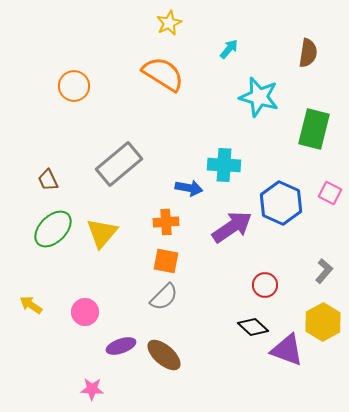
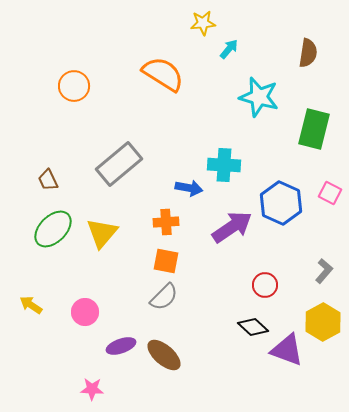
yellow star: moved 34 px right; rotated 20 degrees clockwise
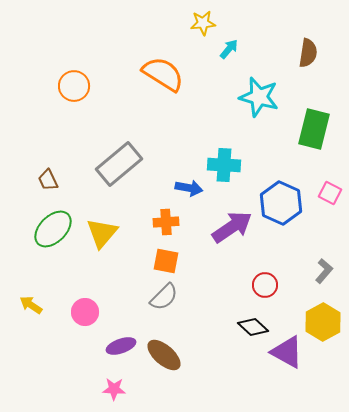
purple triangle: moved 2 px down; rotated 9 degrees clockwise
pink star: moved 22 px right
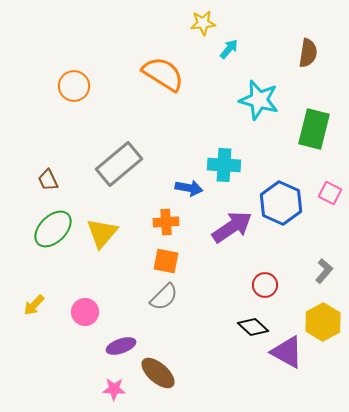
cyan star: moved 3 px down
yellow arrow: moved 3 px right; rotated 80 degrees counterclockwise
brown ellipse: moved 6 px left, 18 px down
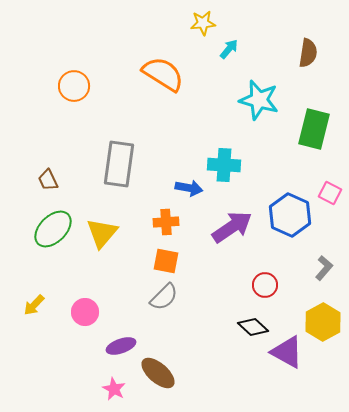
gray rectangle: rotated 42 degrees counterclockwise
blue hexagon: moved 9 px right, 12 px down
gray L-shape: moved 3 px up
pink star: rotated 25 degrees clockwise
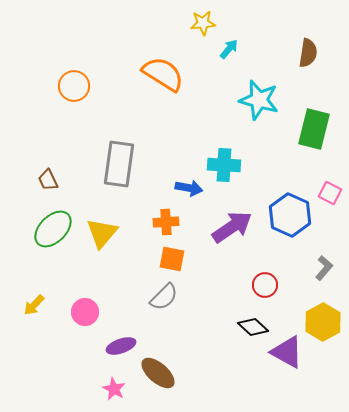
orange square: moved 6 px right, 2 px up
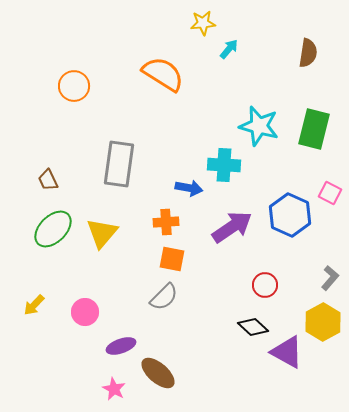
cyan star: moved 26 px down
gray L-shape: moved 6 px right, 10 px down
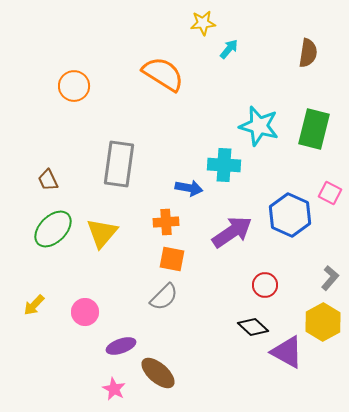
purple arrow: moved 5 px down
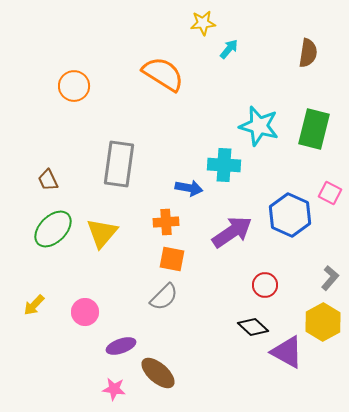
pink star: rotated 20 degrees counterclockwise
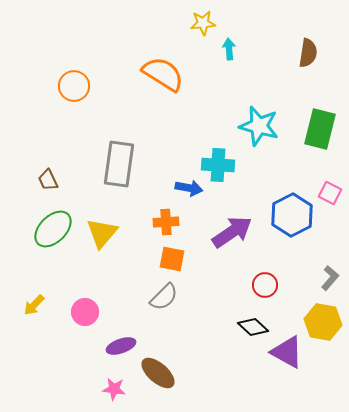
cyan arrow: rotated 45 degrees counterclockwise
green rectangle: moved 6 px right
cyan cross: moved 6 px left
blue hexagon: moved 2 px right; rotated 9 degrees clockwise
yellow hexagon: rotated 21 degrees counterclockwise
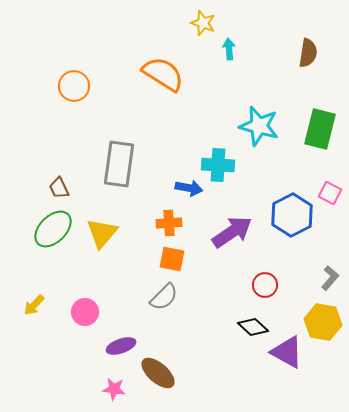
yellow star: rotated 25 degrees clockwise
brown trapezoid: moved 11 px right, 8 px down
orange cross: moved 3 px right, 1 px down
